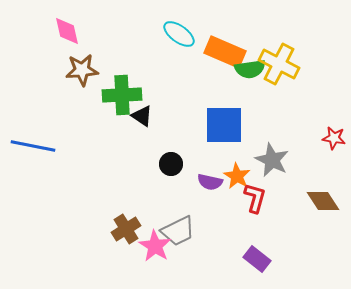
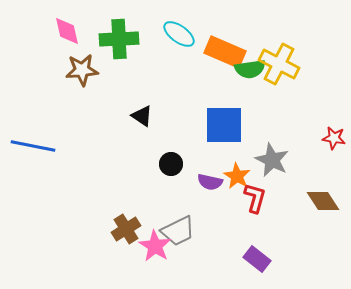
green cross: moved 3 px left, 56 px up
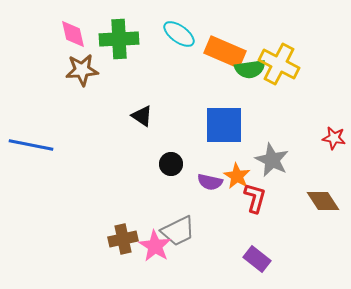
pink diamond: moved 6 px right, 3 px down
blue line: moved 2 px left, 1 px up
brown cross: moved 3 px left, 10 px down; rotated 20 degrees clockwise
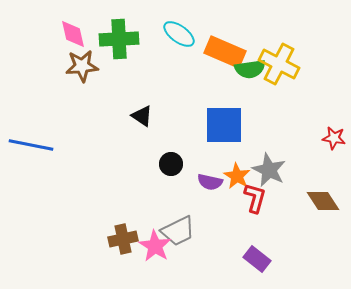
brown star: moved 4 px up
gray star: moved 3 px left, 10 px down
